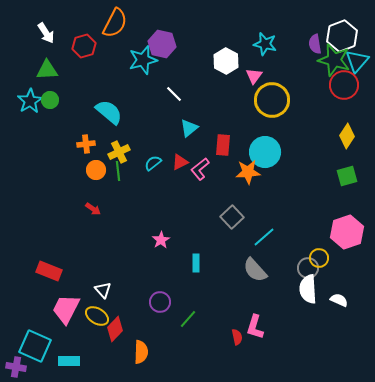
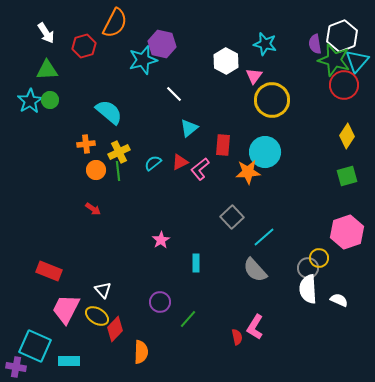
pink L-shape at (255, 327): rotated 15 degrees clockwise
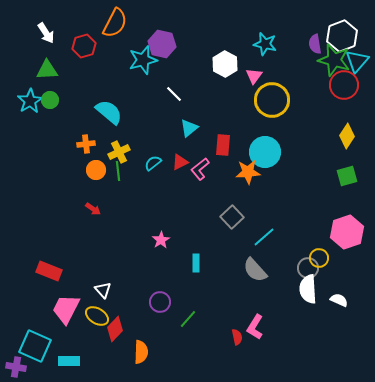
white hexagon at (226, 61): moved 1 px left, 3 px down
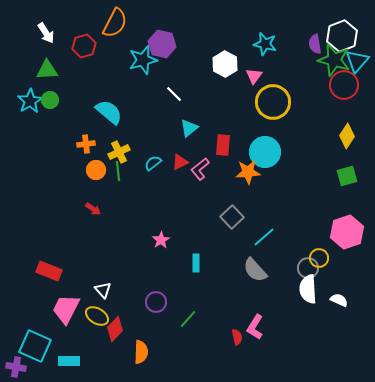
yellow circle at (272, 100): moved 1 px right, 2 px down
purple circle at (160, 302): moved 4 px left
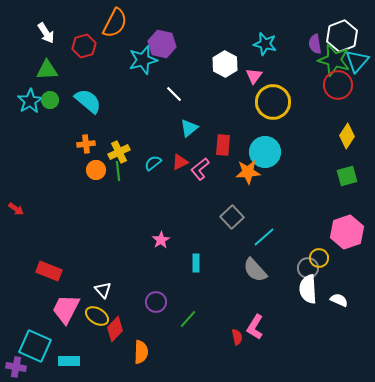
red circle at (344, 85): moved 6 px left
cyan semicircle at (109, 112): moved 21 px left, 11 px up
red arrow at (93, 209): moved 77 px left
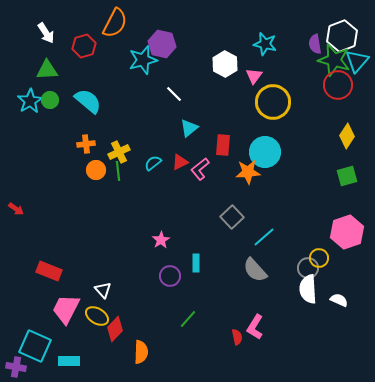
purple circle at (156, 302): moved 14 px right, 26 px up
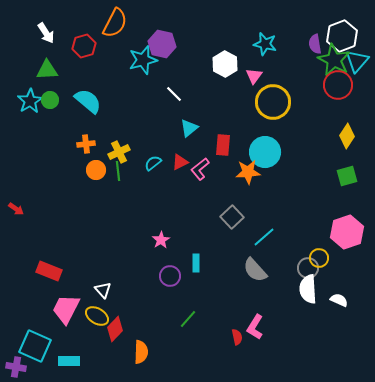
green star at (334, 60): rotated 12 degrees clockwise
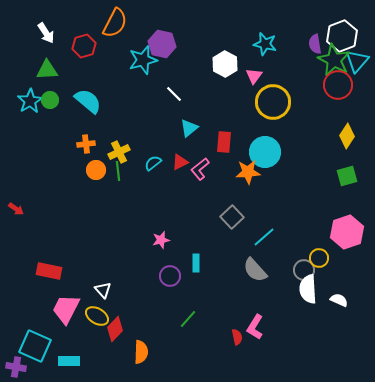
red rectangle at (223, 145): moved 1 px right, 3 px up
pink star at (161, 240): rotated 18 degrees clockwise
gray circle at (308, 268): moved 4 px left, 2 px down
red rectangle at (49, 271): rotated 10 degrees counterclockwise
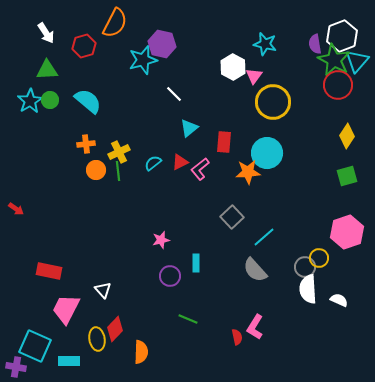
white hexagon at (225, 64): moved 8 px right, 3 px down
cyan circle at (265, 152): moved 2 px right, 1 px down
gray circle at (304, 270): moved 1 px right, 3 px up
yellow ellipse at (97, 316): moved 23 px down; rotated 50 degrees clockwise
green line at (188, 319): rotated 72 degrees clockwise
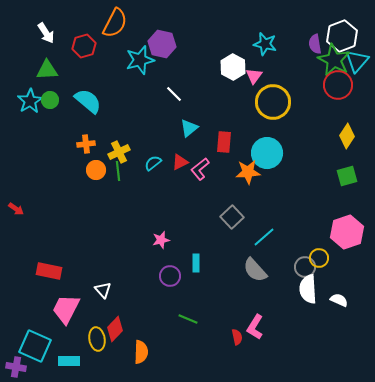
cyan star at (143, 60): moved 3 px left
